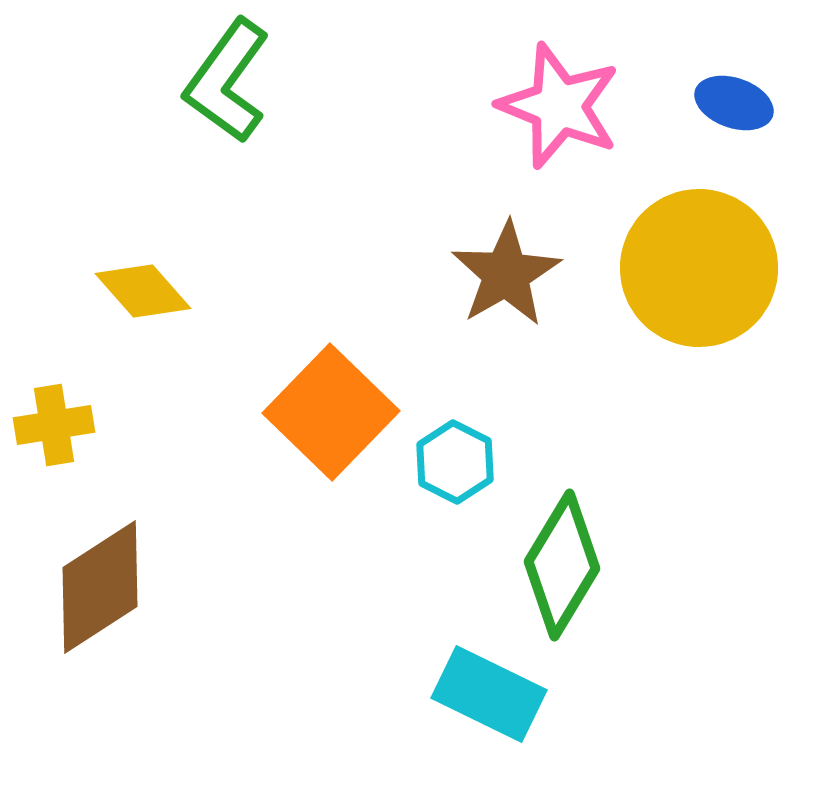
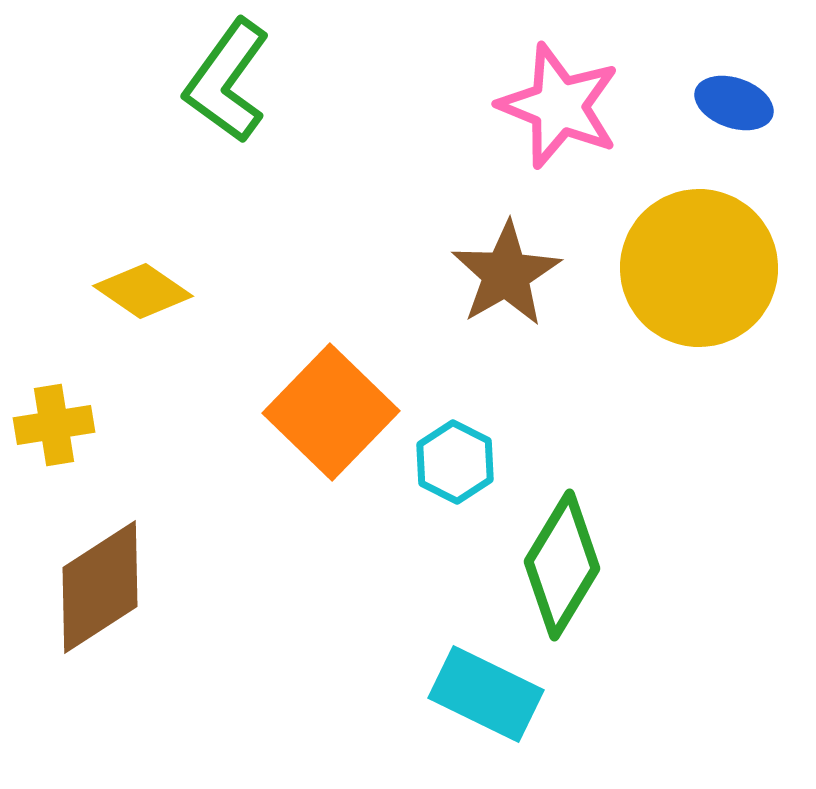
yellow diamond: rotated 14 degrees counterclockwise
cyan rectangle: moved 3 px left
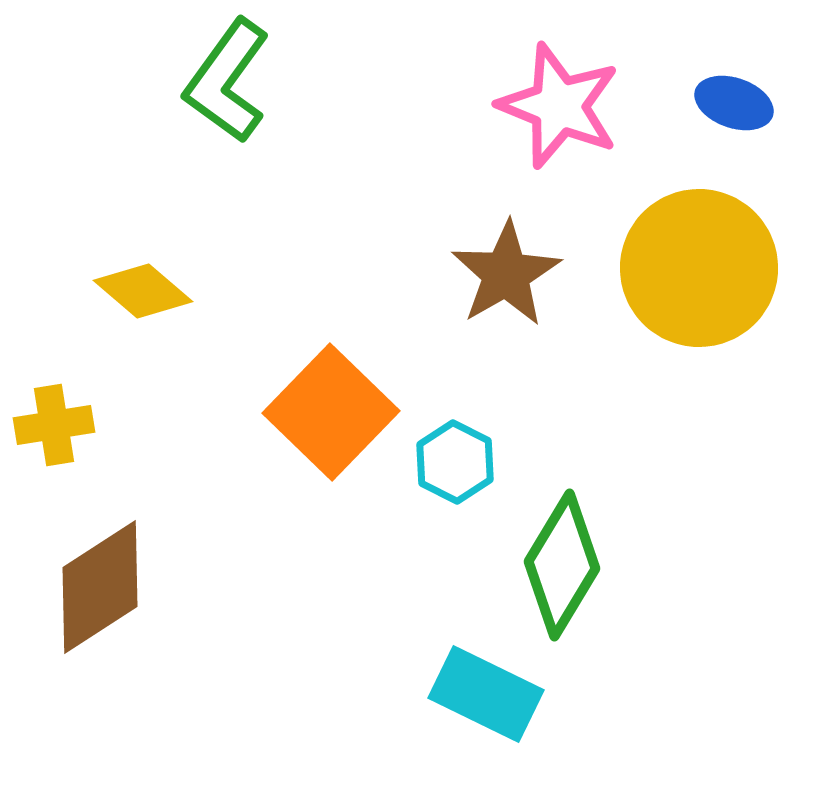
yellow diamond: rotated 6 degrees clockwise
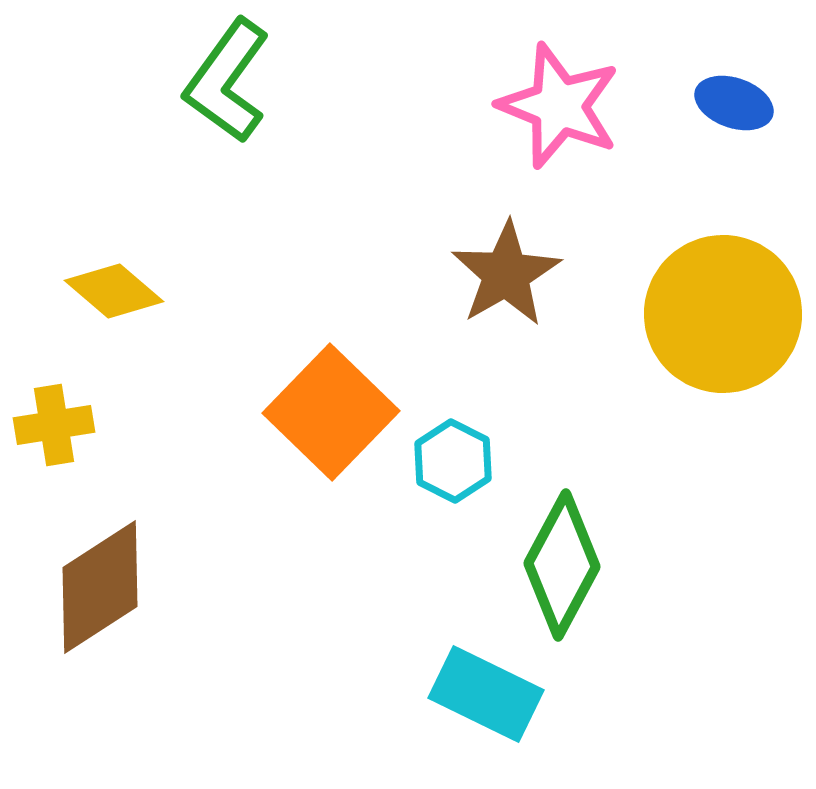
yellow circle: moved 24 px right, 46 px down
yellow diamond: moved 29 px left
cyan hexagon: moved 2 px left, 1 px up
green diamond: rotated 3 degrees counterclockwise
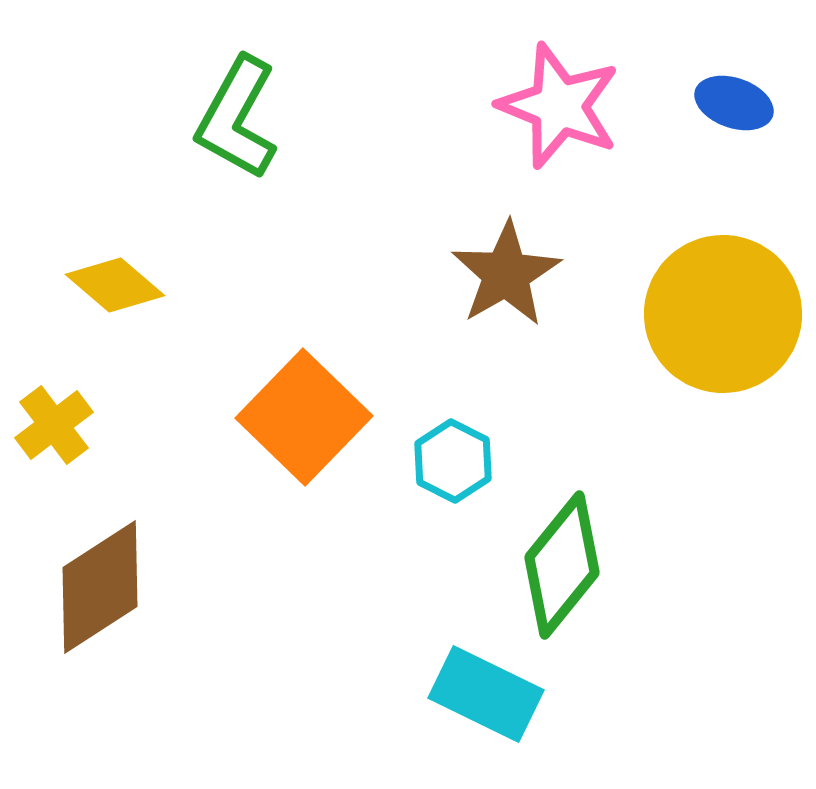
green L-shape: moved 10 px right, 37 px down; rotated 7 degrees counterclockwise
yellow diamond: moved 1 px right, 6 px up
orange square: moved 27 px left, 5 px down
yellow cross: rotated 28 degrees counterclockwise
green diamond: rotated 11 degrees clockwise
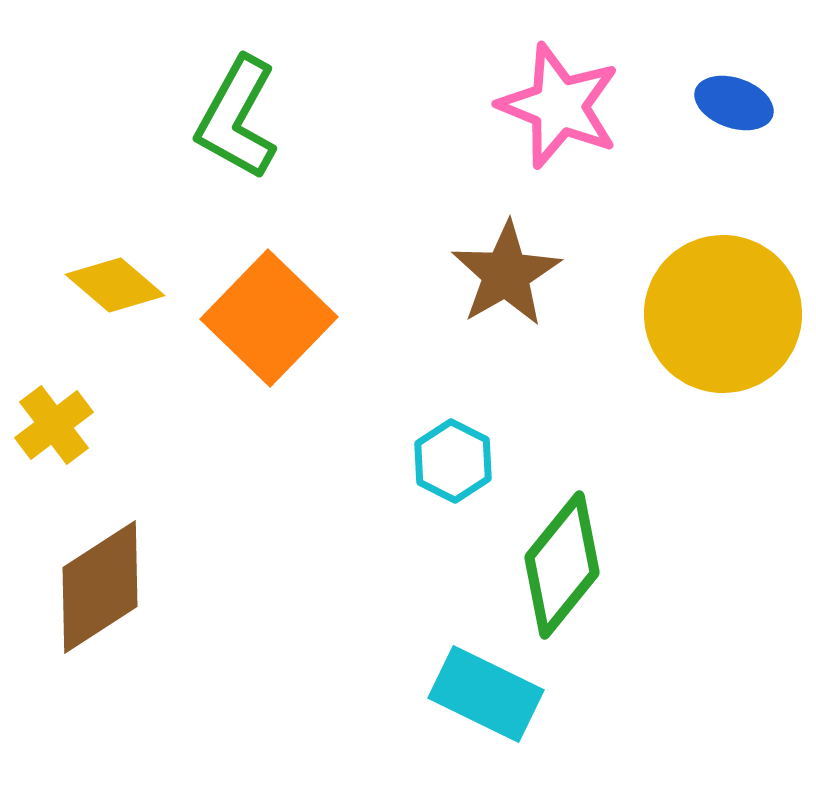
orange square: moved 35 px left, 99 px up
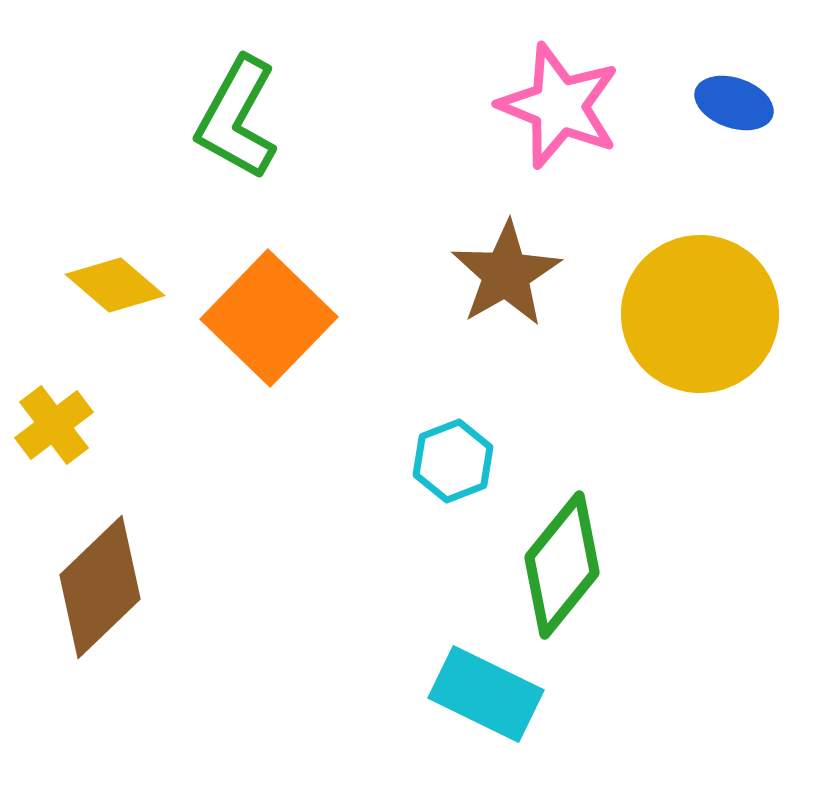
yellow circle: moved 23 px left
cyan hexagon: rotated 12 degrees clockwise
brown diamond: rotated 11 degrees counterclockwise
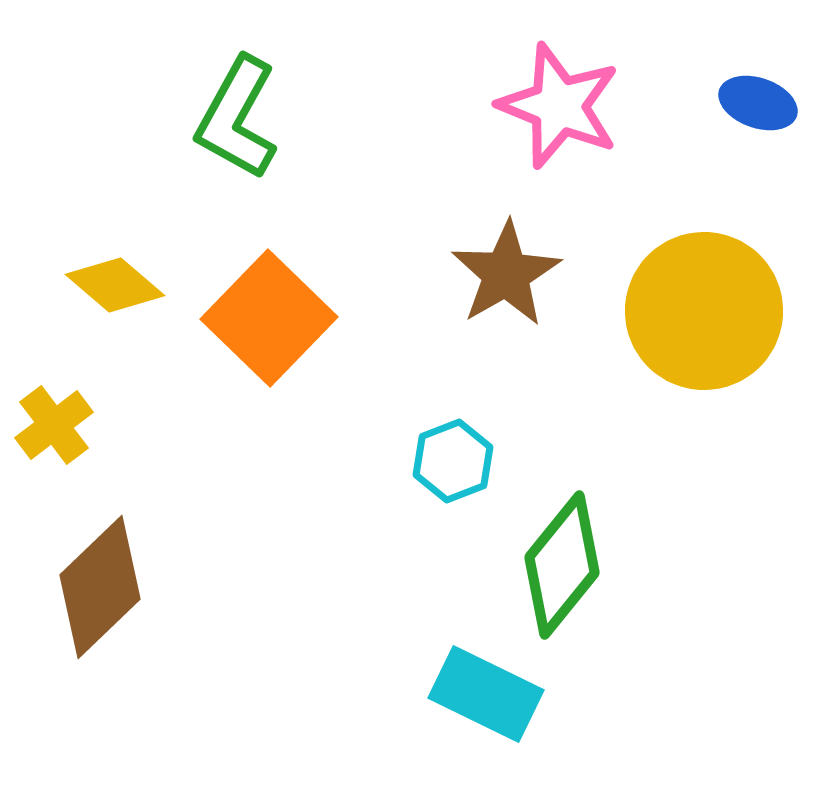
blue ellipse: moved 24 px right
yellow circle: moved 4 px right, 3 px up
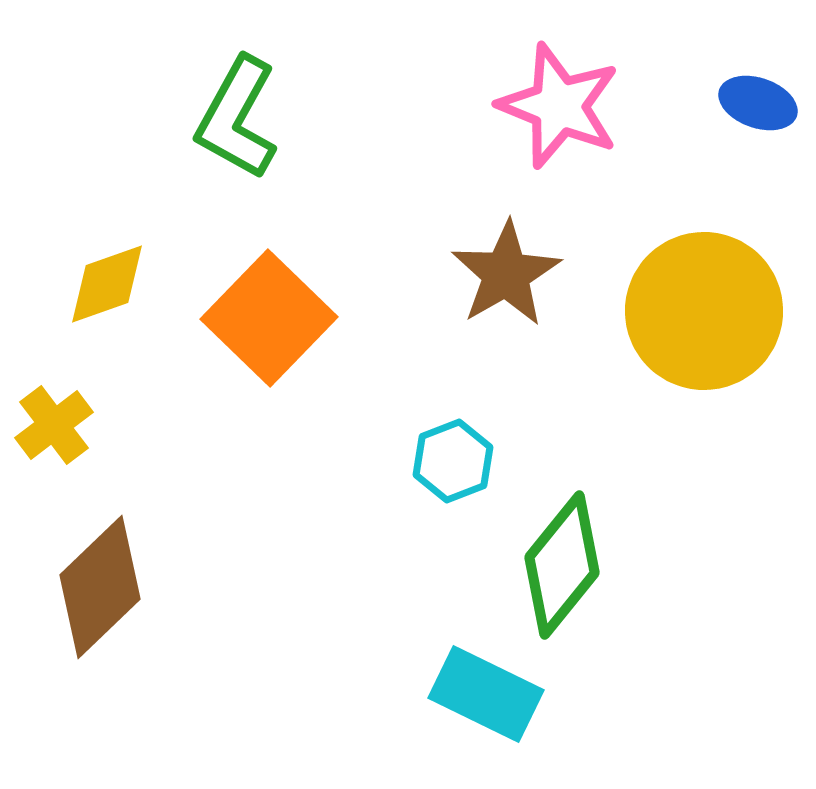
yellow diamond: moved 8 px left, 1 px up; rotated 60 degrees counterclockwise
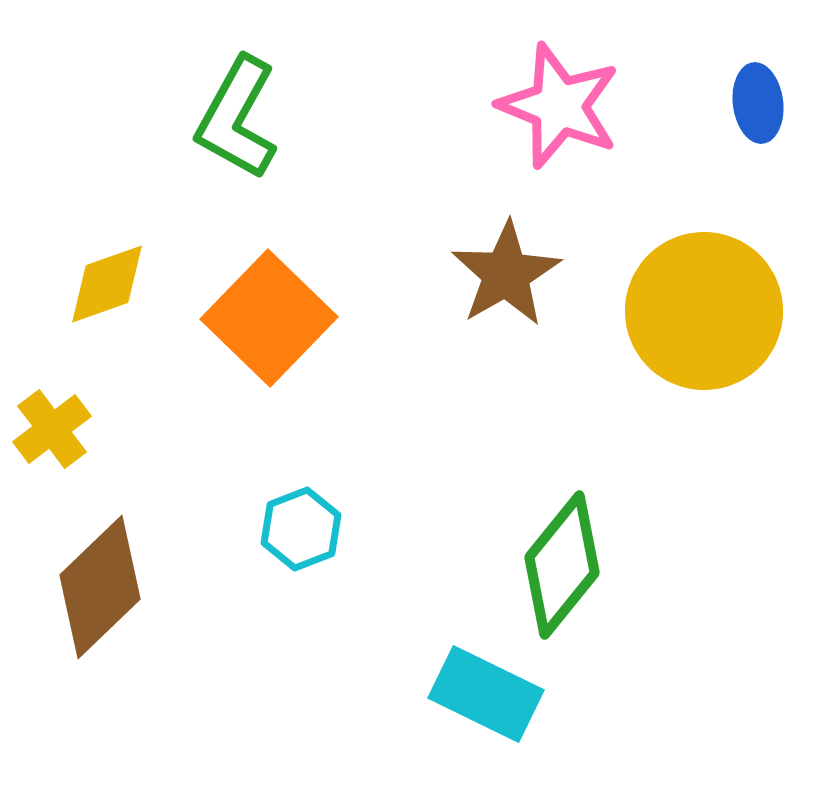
blue ellipse: rotated 64 degrees clockwise
yellow cross: moved 2 px left, 4 px down
cyan hexagon: moved 152 px left, 68 px down
